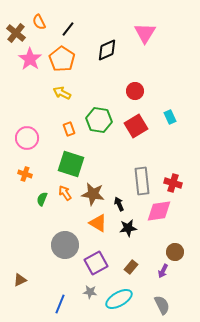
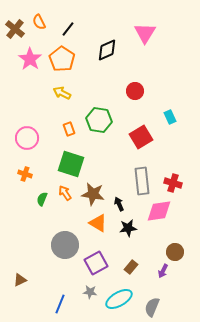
brown cross: moved 1 px left, 4 px up
red square: moved 5 px right, 11 px down
gray semicircle: moved 10 px left, 2 px down; rotated 132 degrees counterclockwise
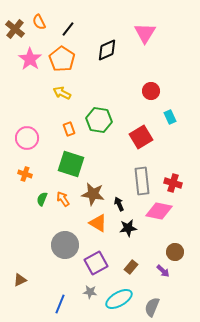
red circle: moved 16 px right
orange arrow: moved 2 px left, 6 px down
pink diamond: rotated 20 degrees clockwise
purple arrow: rotated 72 degrees counterclockwise
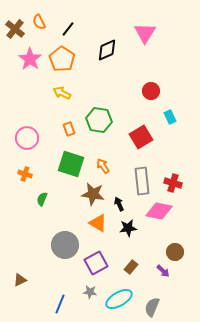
orange arrow: moved 40 px right, 33 px up
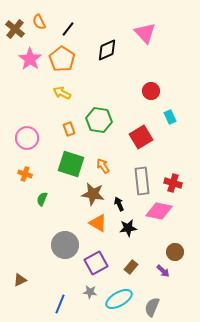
pink triangle: rotated 15 degrees counterclockwise
